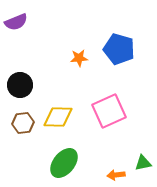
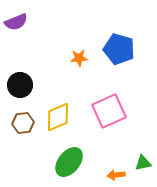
yellow diamond: rotated 24 degrees counterclockwise
green ellipse: moved 5 px right, 1 px up
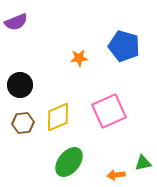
blue pentagon: moved 5 px right, 3 px up
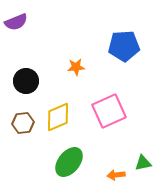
blue pentagon: rotated 20 degrees counterclockwise
orange star: moved 3 px left, 9 px down
black circle: moved 6 px right, 4 px up
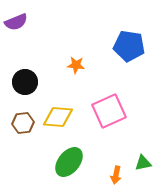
blue pentagon: moved 5 px right; rotated 12 degrees clockwise
orange star: moved 2 px up; rotated 12 degrees clockwise
black circle: moved 1 px left, 1 px down
yellow diamond: rotated 28 degrees clockwise
orange arrow: rotated 72 degrees counterclockwise
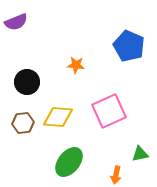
blue pentagon: rotated 16 degrees clockwise
black circle: moved 2 px right
green triangle: moved 3 px left, 9 px up
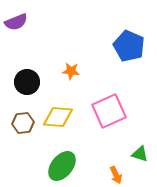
orange star: moved 5 px left, 6 px down
green triangle: rotated 30 degrees clockwise
green ellipse: moved 7 px left, 4 px down
orange arrow: rotated 36 degrees counterclockwise
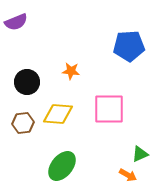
blue pentagon: rotated 28 degrees counterclockwise
pink square: moved 2 px up; rotated 24 degrees clockwise
yellow diamond: moved 3 px up
green triangle: rotated 42 degrees counterclockwise
orange arrow: moved 12 px right; rotated 36 degrees counterclockwise
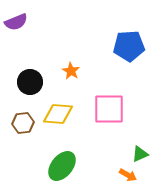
orange star: rotated 24 degrees clockwise
black circle: moved 3 px right
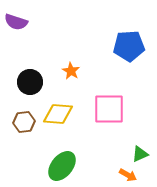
purple semicircle: rotated 40 degrees clockwise
brown hexagon: moved 1 px right, 1 px up
